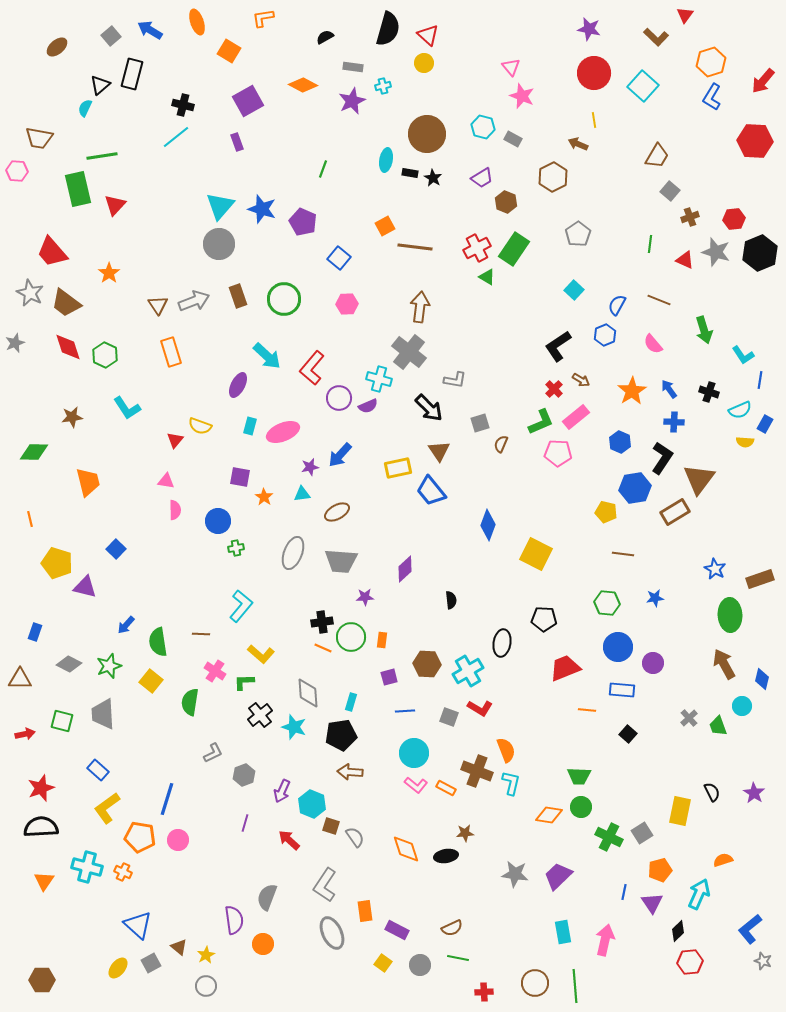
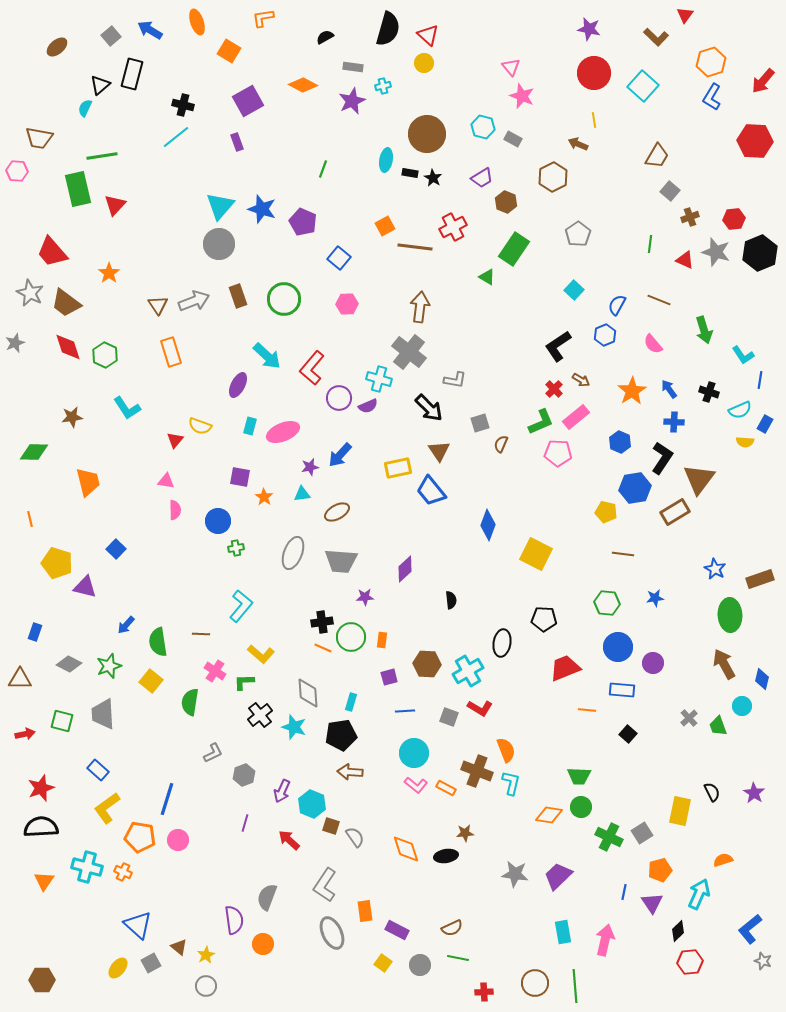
red cross at (477, 248): moved 24 px left, 21 px up
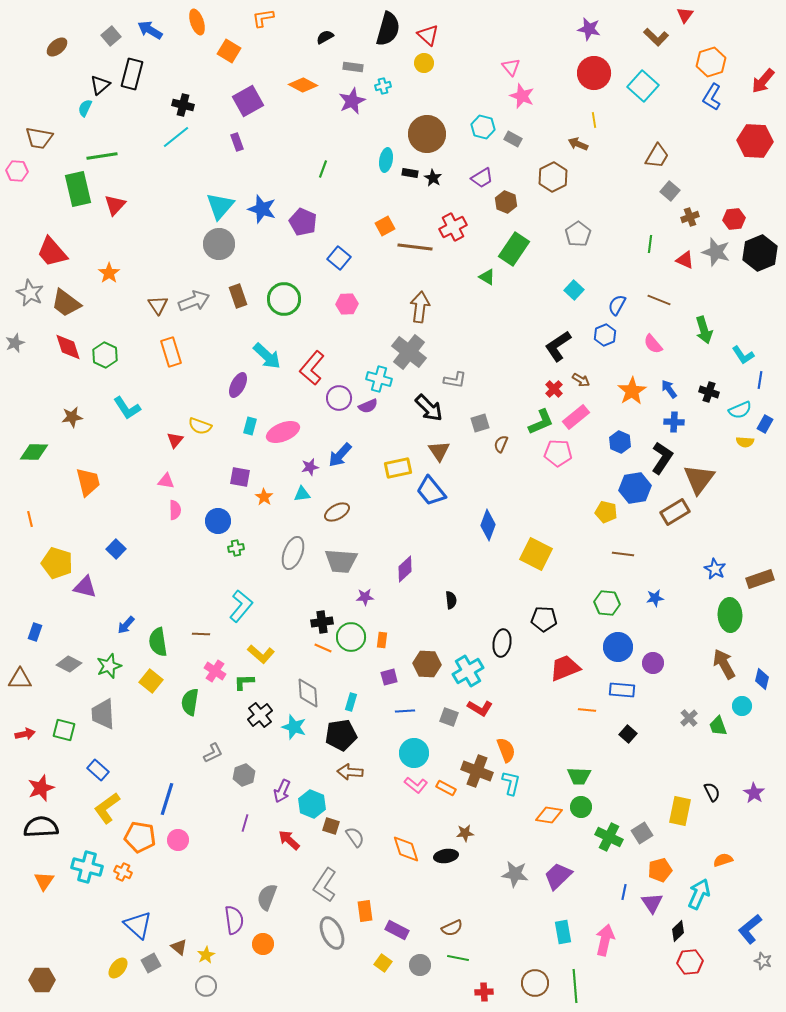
green square at (62, 721): moved 2 px right, 9 px down
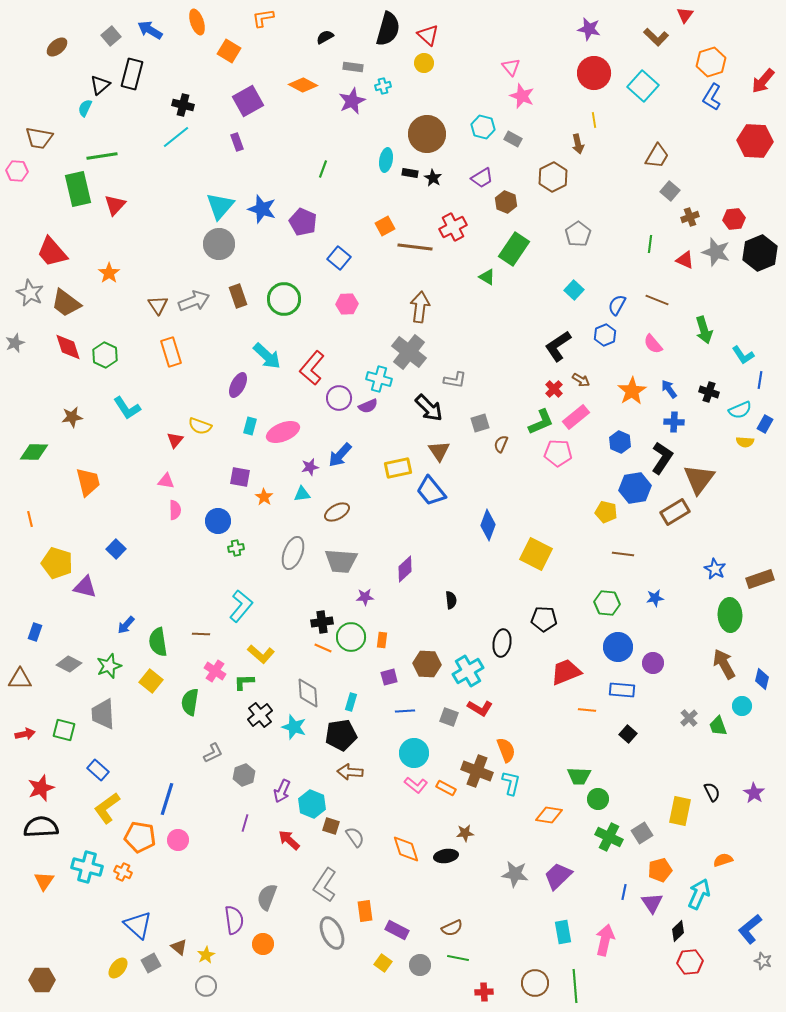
brown arrow at (578, 144): rotated 126 degrees counterclockwise
brown line at (659, 300): moved 2 px left
red trapezoid at (565, 668): moved 1 px right, 4 px down
green circle at (581, 807): moved 17 px right, 8 px up
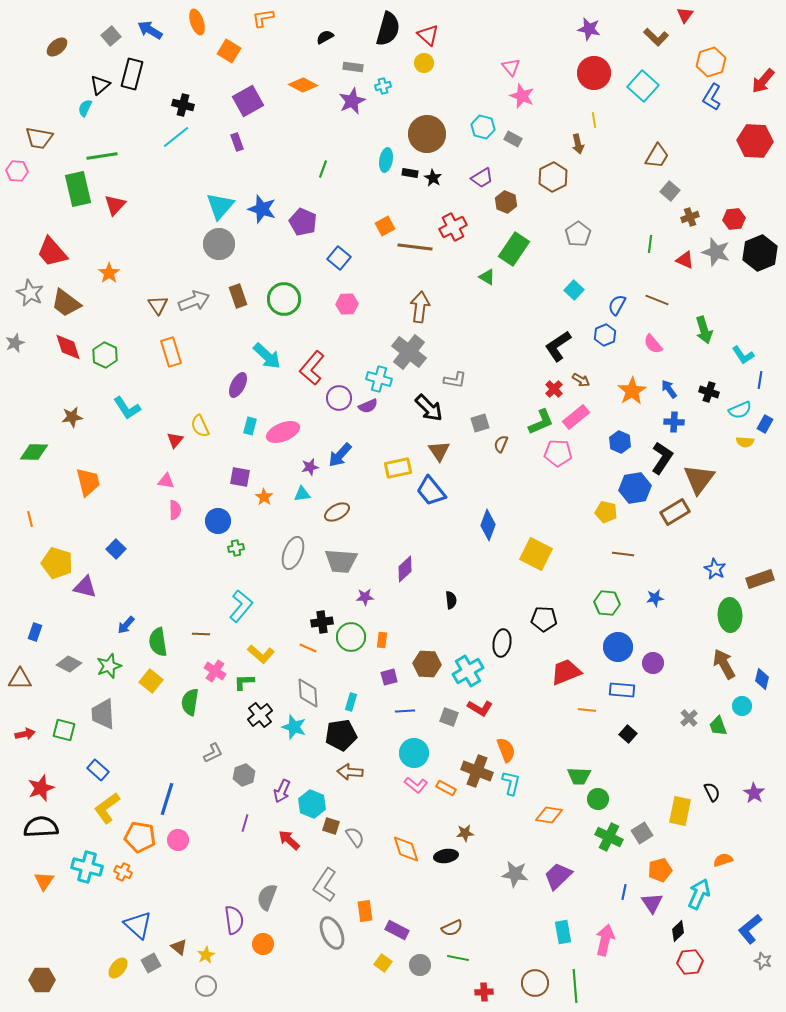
yellow semicircle at (200, 426): rotated 45 degrees clockwise
orange line at (323, 648): moved 15 px left
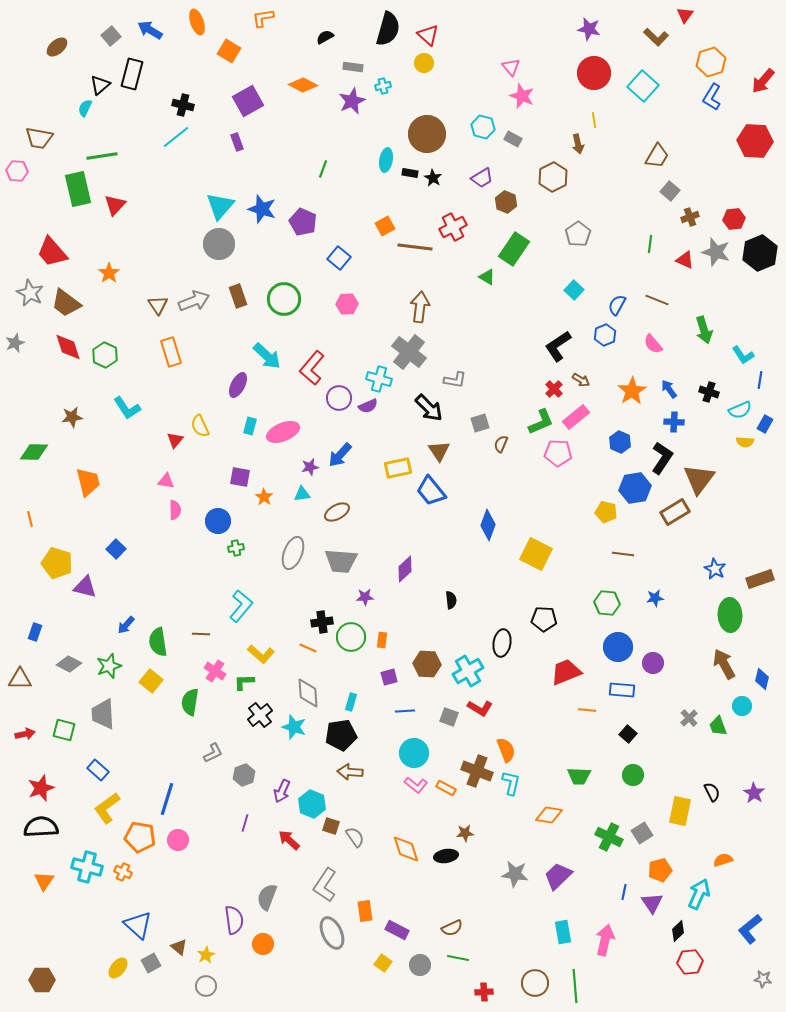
green circle at (598, 799): moved 35 px right, 24 px up
gray star at (763, 961): moved 18 px down; rotated 12 degrees counterclockwise
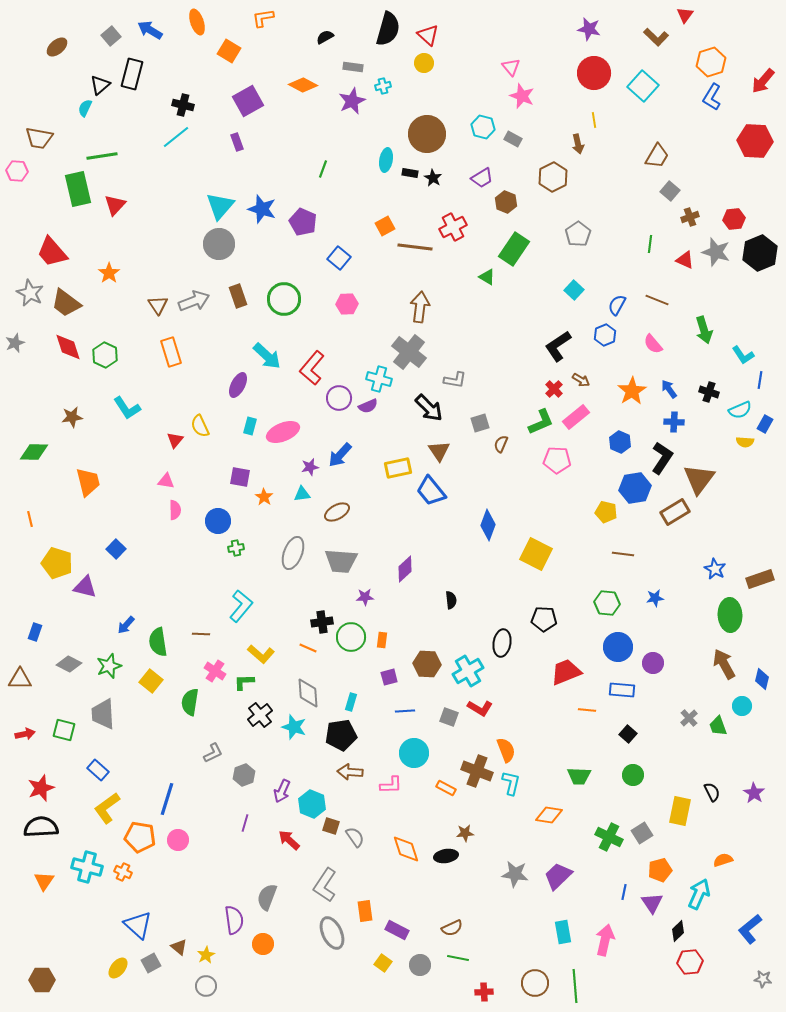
pink pentagon at (558, 453): moved 1 px left, 7 px down
pink L-shape at (416, 785): moved 25 px left; rotated 40 degrees counterclockwise
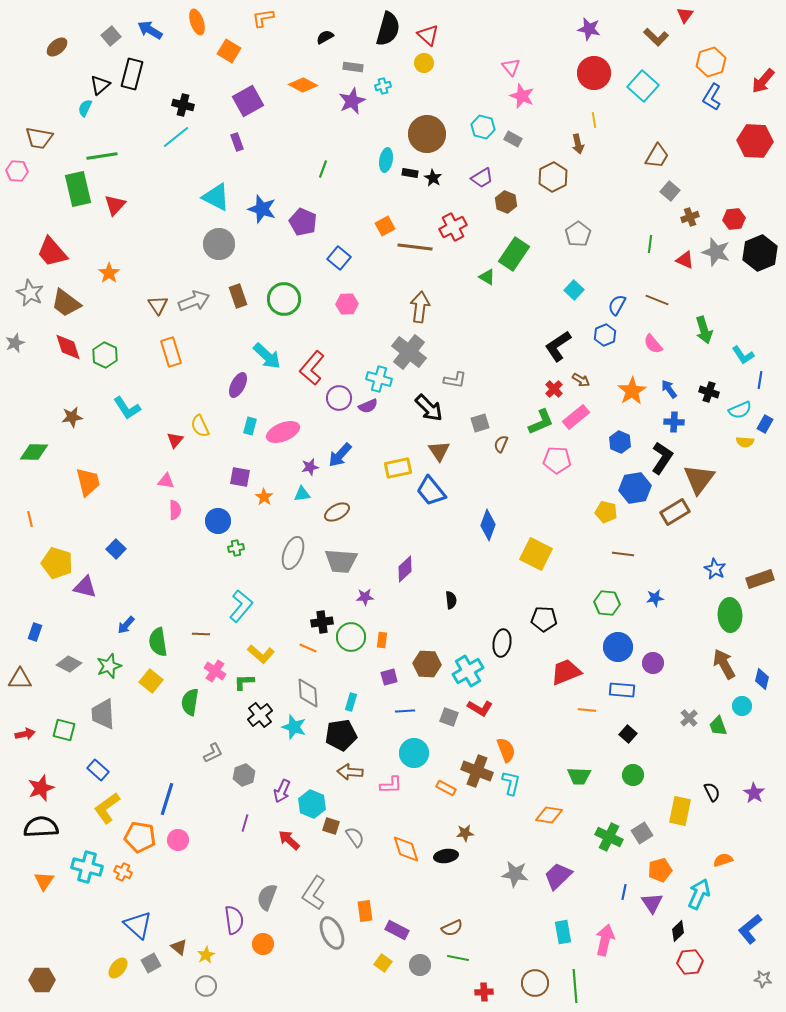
cyan triangle at (220, 206): moved 4 px left, 9 px up; rotated 44 degrees counterclockwise
green rectangle at (514, 249): moved 5 px down
gray L-shape at (325, 885): moved 11 px left, 8 px down
